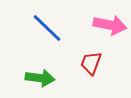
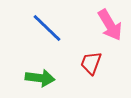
pink arrow: rotated 48 degrees clockwise
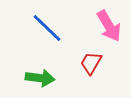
pink arrow: moved 1 px left, 1 px down
red trapezoid: rotated 10 degrees clockwise
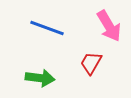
blue line: rotated 24 degrees counterclockwise
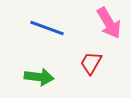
pink arrow: moved 3 px up
green arrow: moved 1 px left, 1 px up
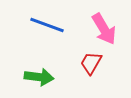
pink arrow: moved 5 px left, 6 px down
blue line: moved 3 px up
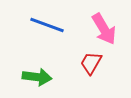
green arrow: moved 2 px left
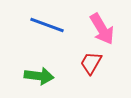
pink arrow: moved 2 px left
green arrow: moved 2 px right, 1 px up
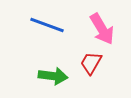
green arrow: moved 14 px right
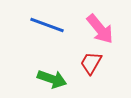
pink arrow: moved 2 px left; rotated 8 degrees counterclockwise
green arrow: moved 1 px left, 3 px down; rotated 12 degrees clockwise
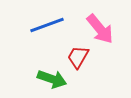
blue line: rotated 40 degrees counterclockwise
red trapezoid: moved 13 px left, 6 px up
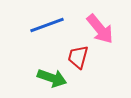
red trapezoid: rotated 15 degrees counterclockwise
green arrow: moved 1 px up
